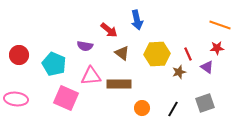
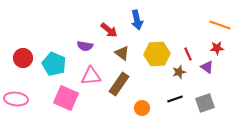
red circle: moved 4 px right, 3 px down
brown rectangle: rotated 55 degrees counterclockwise
black line: moved 2 px right, 10 px up; rotated 42 degrees clockwise
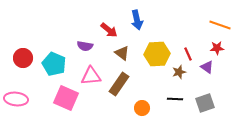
black line: rotated 21 degrees clockwise
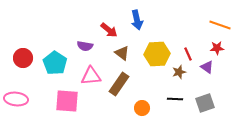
cyan pentagon: moved 1 px right, 1 px up; rotated 10 degrees clockwise
pink square: moved 1 px right, 3 px down; rotated 20 degrees counterclockwise
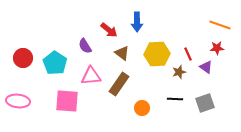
blue arrow: moved 2 px down; rotated 12 degrees clockwise
purple semicircle: rotated 49 degrees clockwise
purple triangle: moved 1 px left
pink ellipse: moved 2 px right, 2 px down
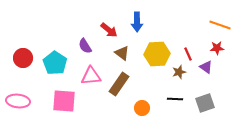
pink square: moved 3 px left
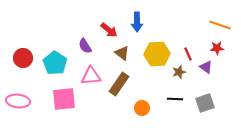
pink square: moved 2 px up; rotated 10 degrees counterclockwise
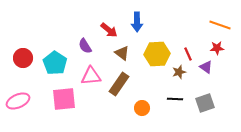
pink ellipse: rotated 30 degrees counterclockwise
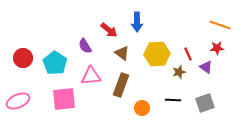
brown rectangle: moved 2 px right, 1 px down; rotated 15 degrees counterclockwise
black line: moved 2 px left, 1 px down
